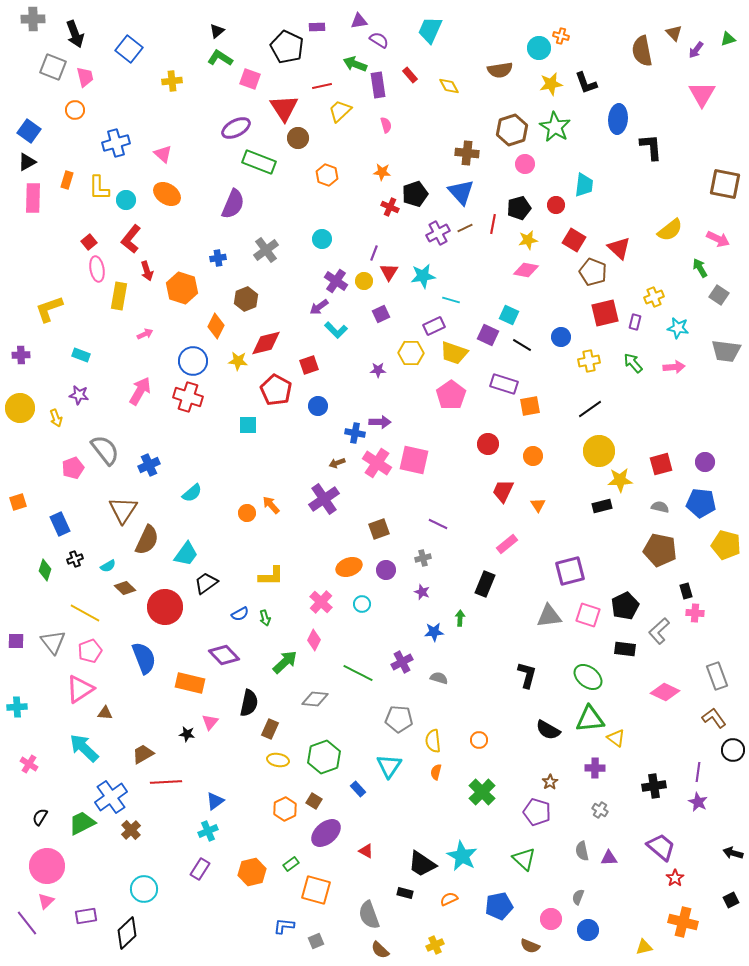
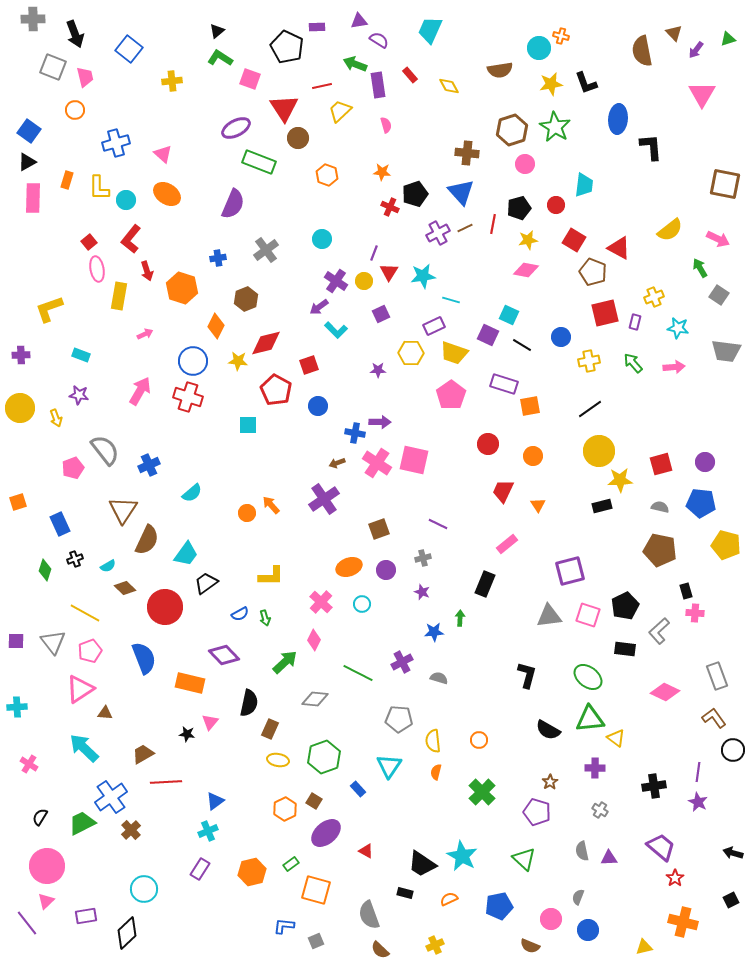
red triangle at (619, 248): rotated 15 degrees counterclockwise
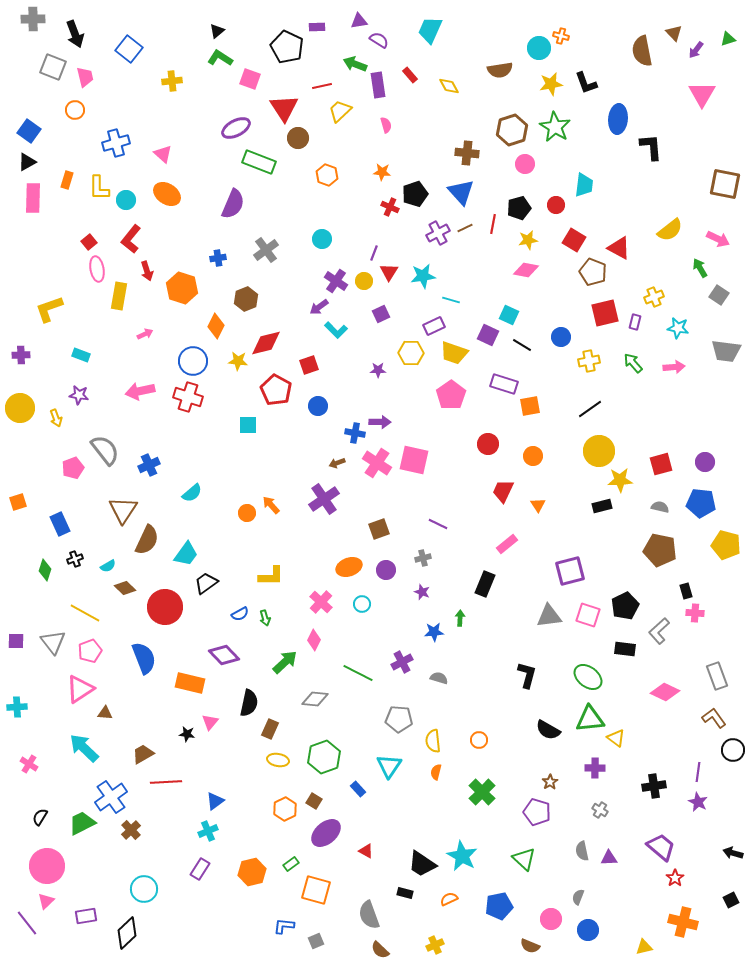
pink arrow at (140, 391): rotated 132 degrees counterclockwise
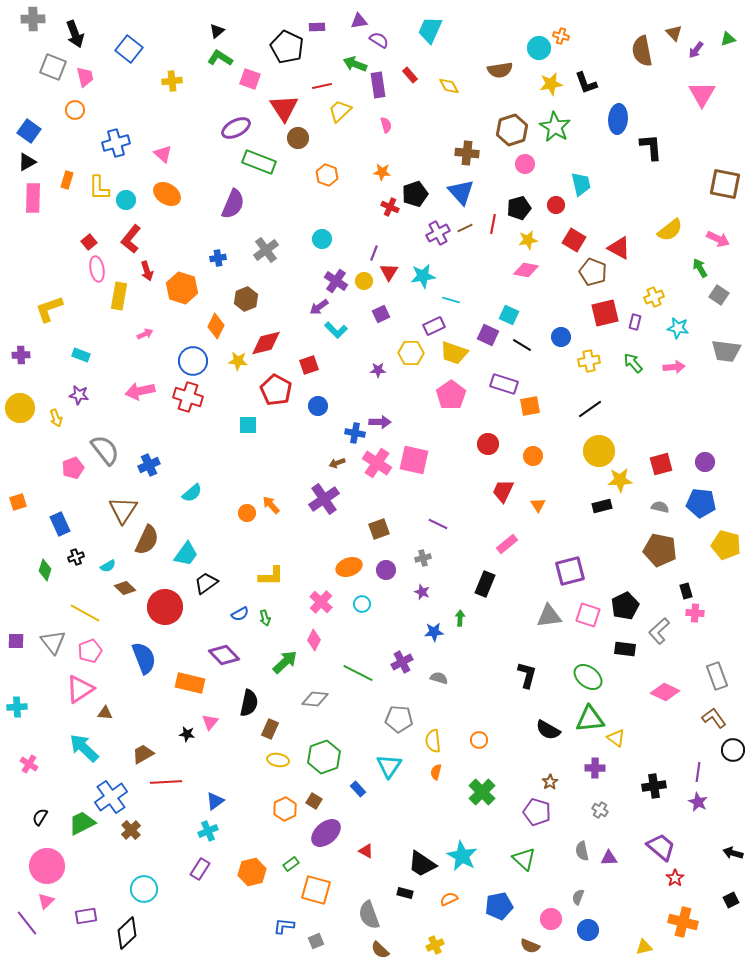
cyan trapezoid at (584, 185): moved 3 px left, 1 px up; rotated 20 degrees counterclockwise
black cross at (75, 559): moved 1 px right, 2 px up
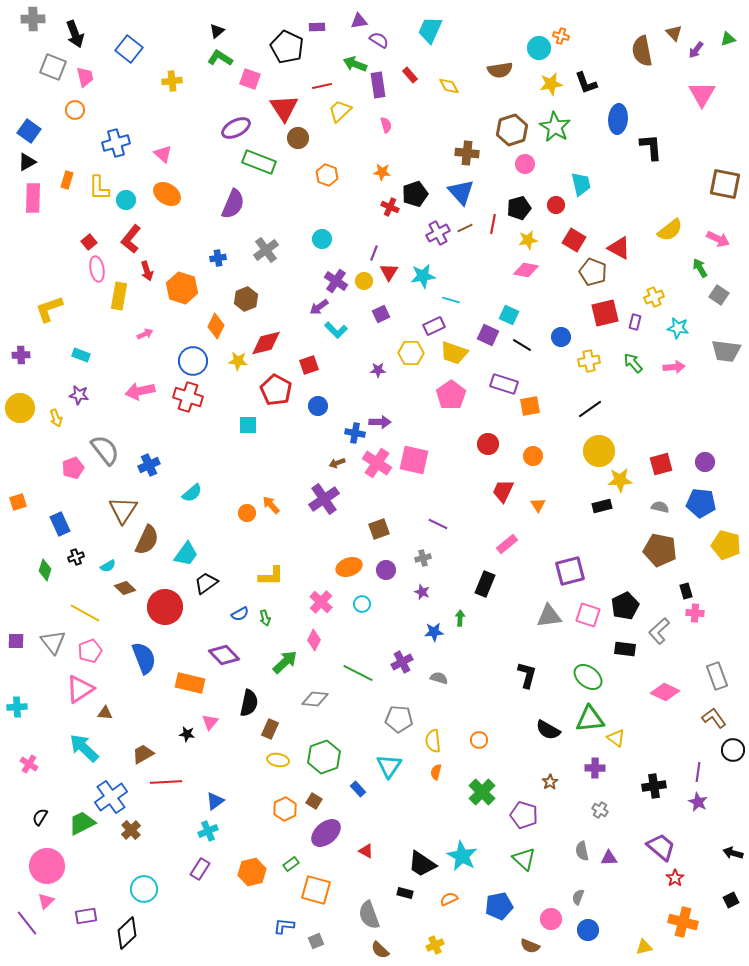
purple pentagon at (537, 812): moved 13 px left, 3 px down
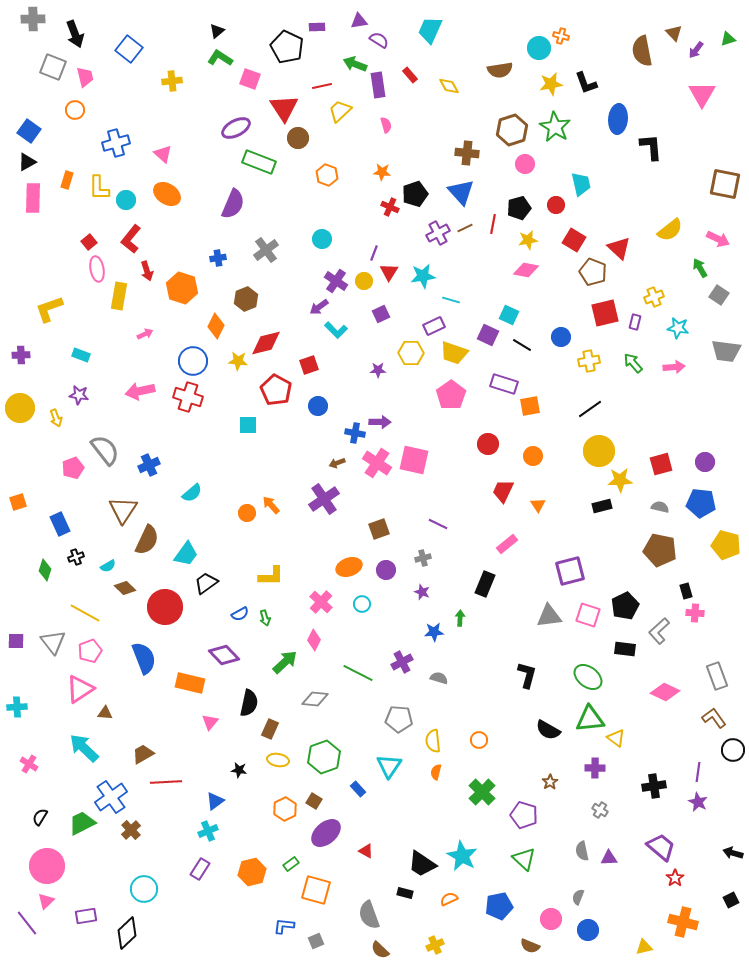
red triangle at (619, 248): rotated 15 degrees clockwise
black star at (187, 734): moved 52 px right, 36 px down
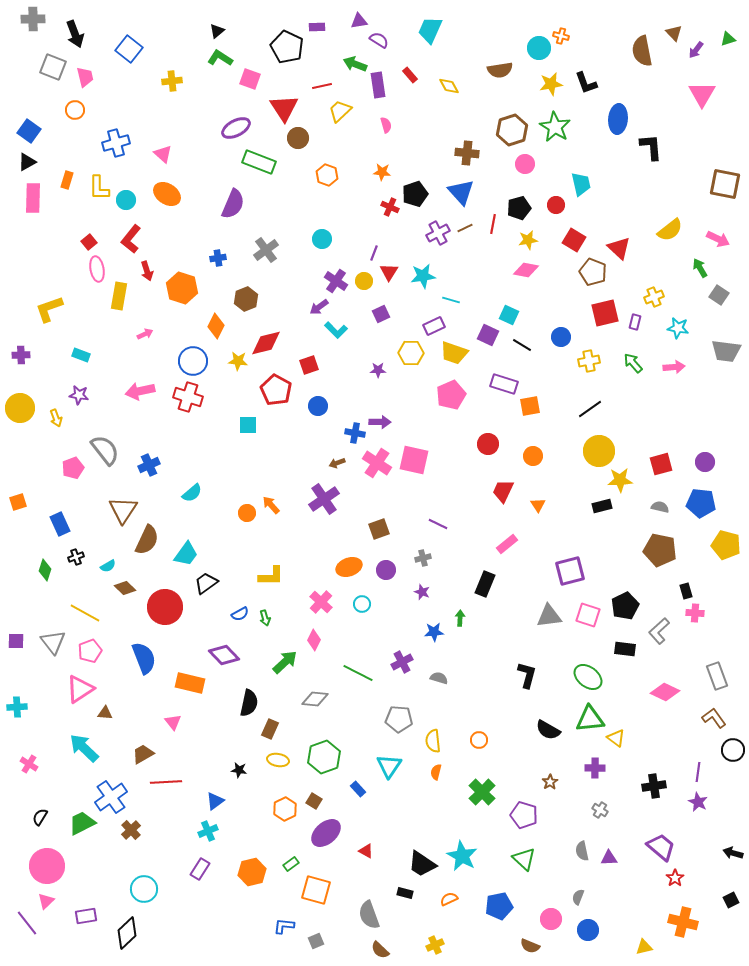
pink pentagon at (451, 395): rotated 12 degrees clockwise
pink triangle at (210, 722): moved 37 px left; rotated 18 degrees counterclockwise
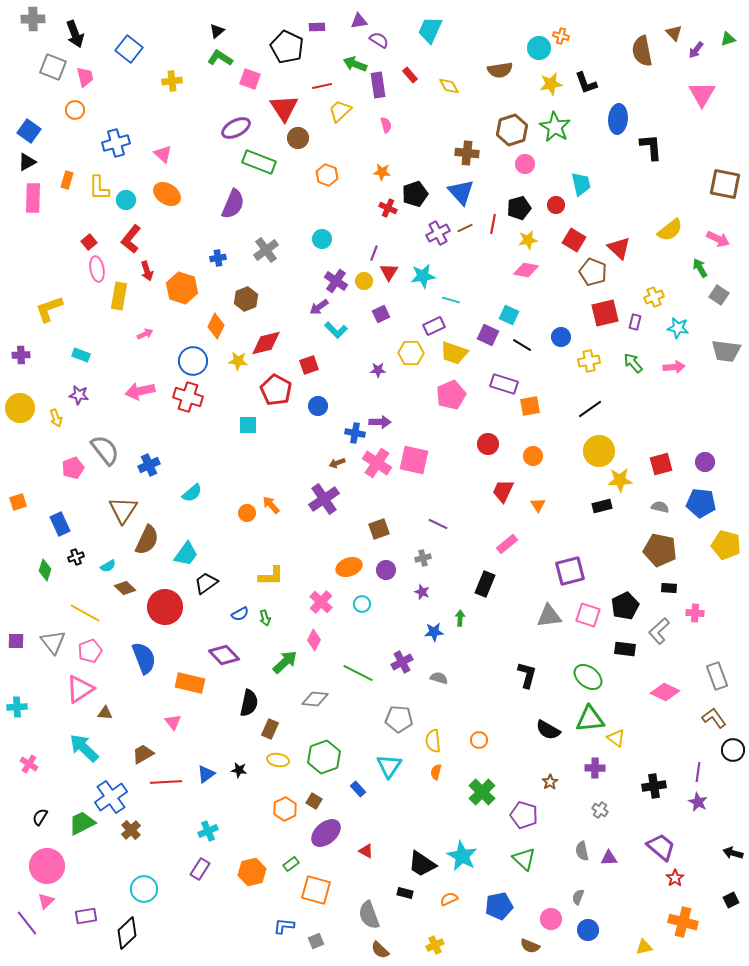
red cross at (390, 207): moved 2 px left, 1 px down
black rectangle at (686, 591): moved 17 px left, 3 px up; rotated 70 degrees counterclockwise
blue triangle at (215, 801): moved 9 px left, 27 px up
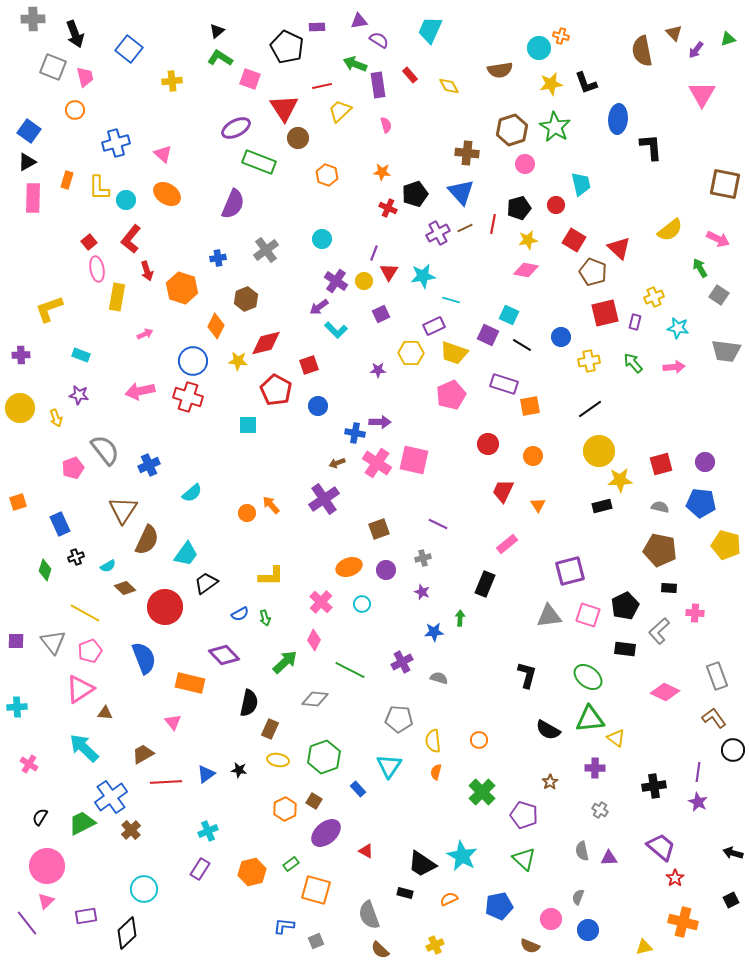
yellow rectangle at (119, 296): moved 2 px left, 1 px down
green line at (358, 673): moved 8 px left, 3 px up
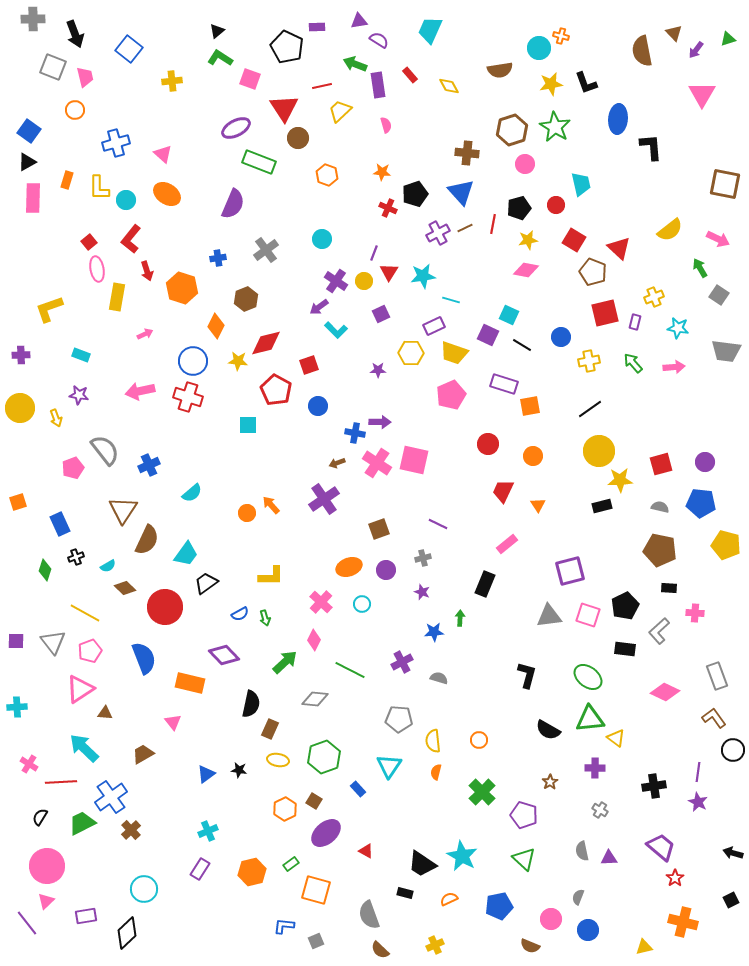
black semicircle at (249, 703): moved 2 px right, 1 px down
red line at (166, 782): moved 105 px left
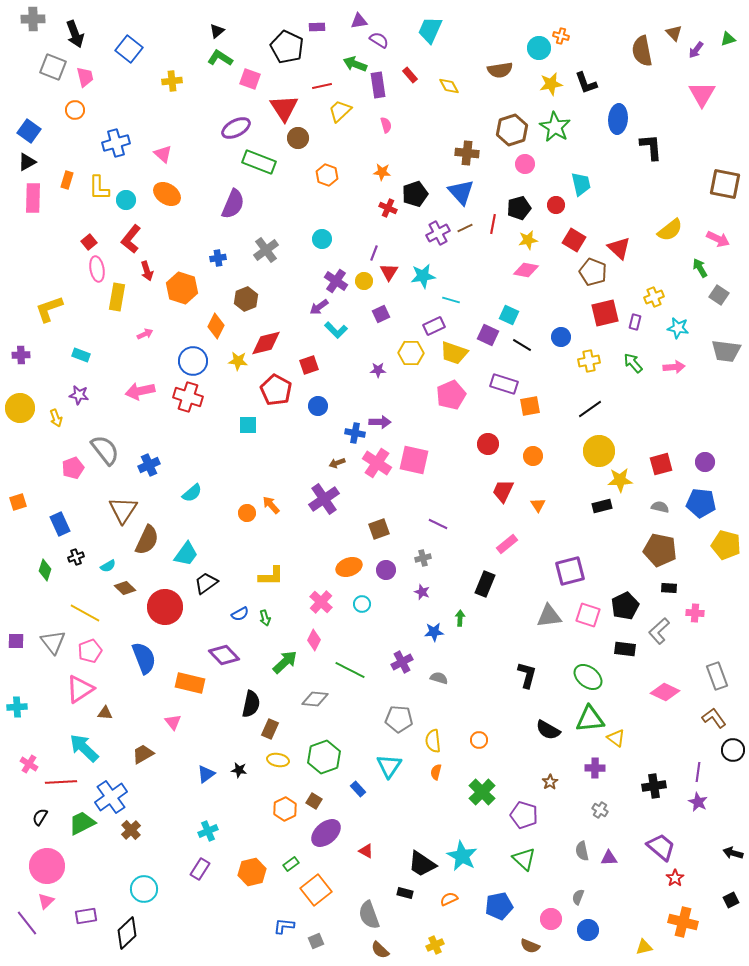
orange square at (316, 890): rotated 36 degrees clockwise
